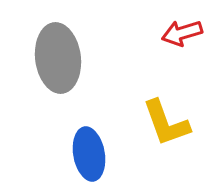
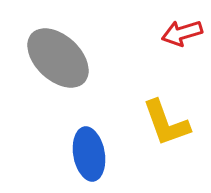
gray ellipse: rotated 40 degrees counterclockwise
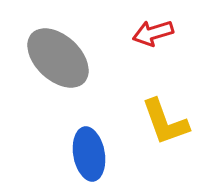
red arrow: moved 29 px left
yellow L-shape: moved 1 px left, 1 px up
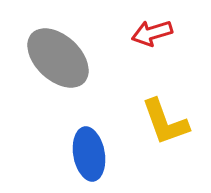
red arrow: moved 1 px left
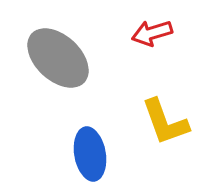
blue ellipse: moved 1 px right
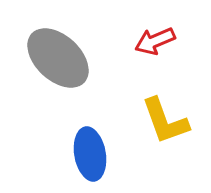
red arrow: moved 3 px right, 8 px down; rotated 6 degrees counterclockwise
yellow L-shape: moved 1 px up
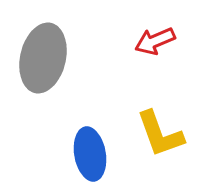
gray ellipse: moved 15 px left; rotated 60 degrees clockwise
yellow L-shape: moved 5 px left, 13 px down
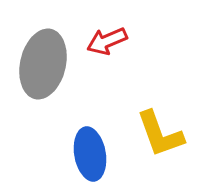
red arrow: moved 48 px left
gray ellipse: moved 6 px down
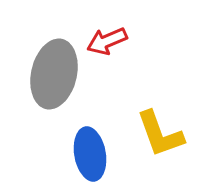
gray ellipse: moved 11 px right, 10 px down
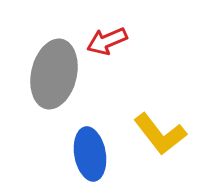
yellow L-shape: rotated 18 degrees counterclockwise
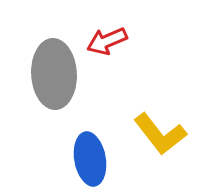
gray ellipse: rotated 16 degrees counterclockwise
blue ellipse: moved 5 px down
